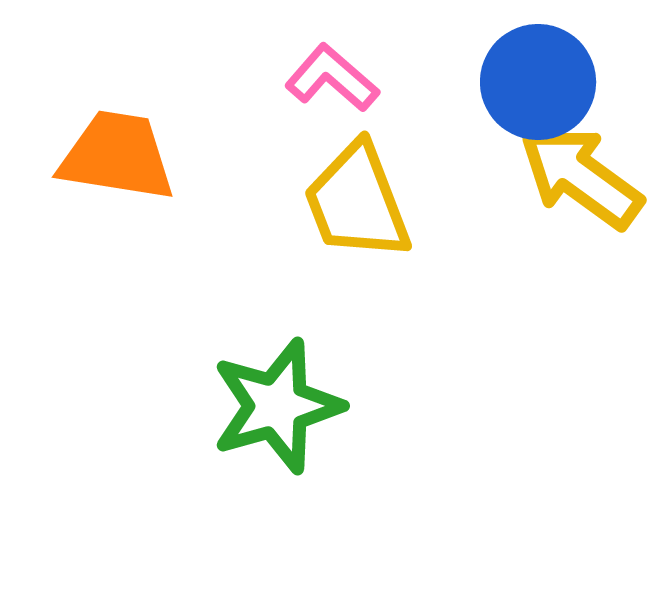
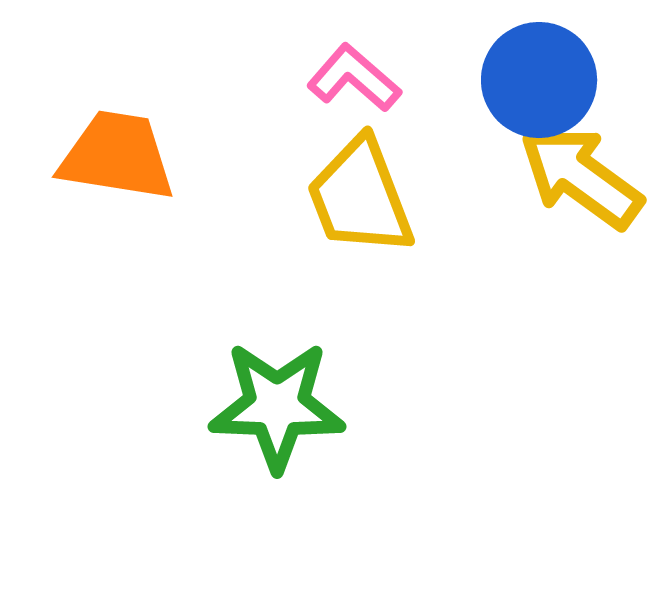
pink L-shape: moved 22 px right
blue circle: moved 1 px right, 2 px up
yellow trapezoid: moved 3 px right, 5 px up
green star: rotated 18 degrees clockwise
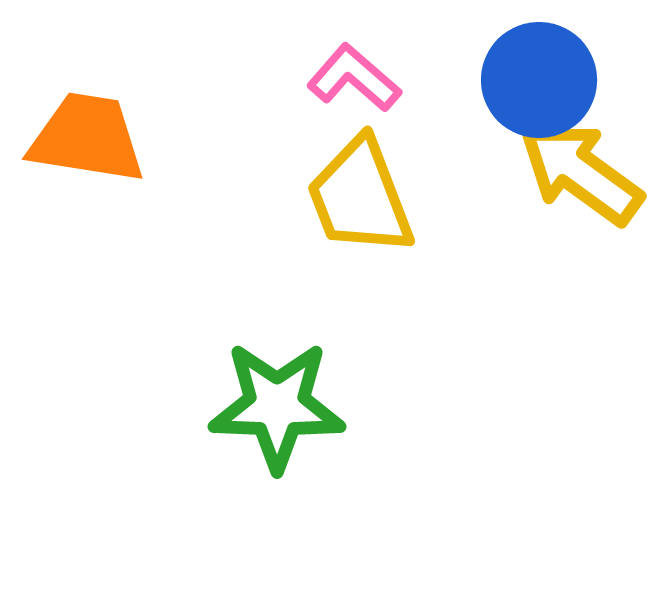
orange trapezoid: moved 30 px left, 18 px up
yellow arrow: moved 4 px up
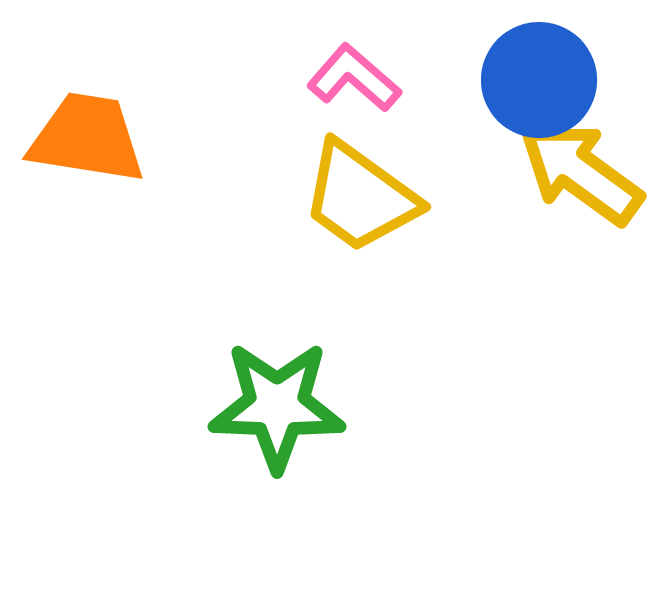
yellow trapezoid: rotated 33 degrees counterclockwise
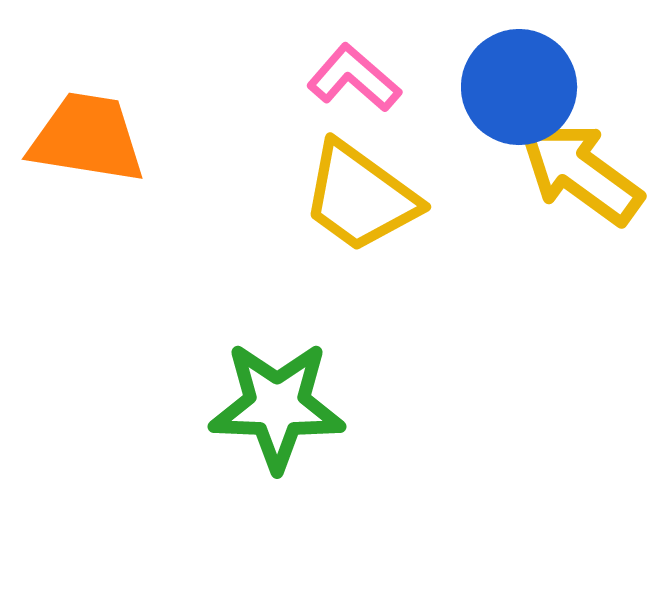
blue circle: moved 20 px left, 7 px down
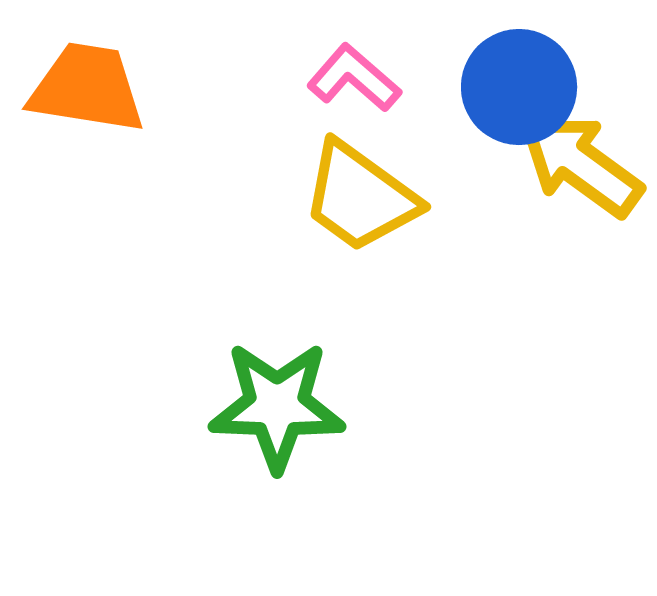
orange trapezoid: moved 50 px up
yellow arrow: moved 8 px up
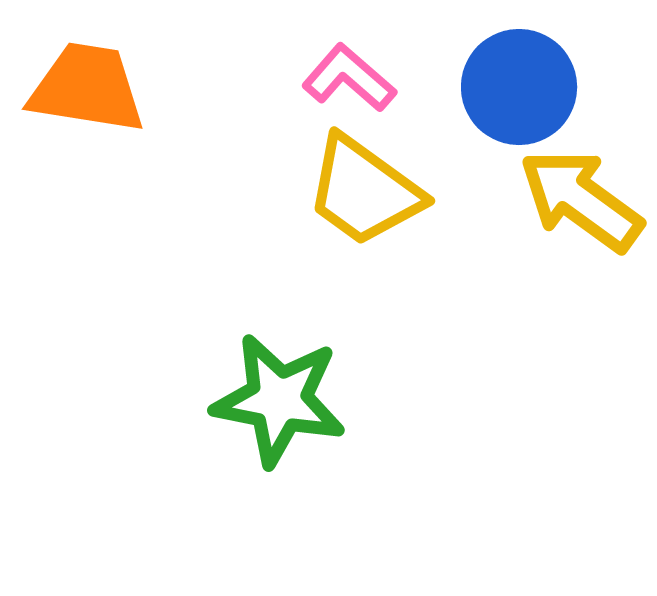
pink L-shape: moved 5 px left
yellow arrow: moved 35 px down
yellow trapezoid: moved 4 px right, 6 px up
green star: moved 2 px right, 6 px up; rotated 9 degrees clockwise
